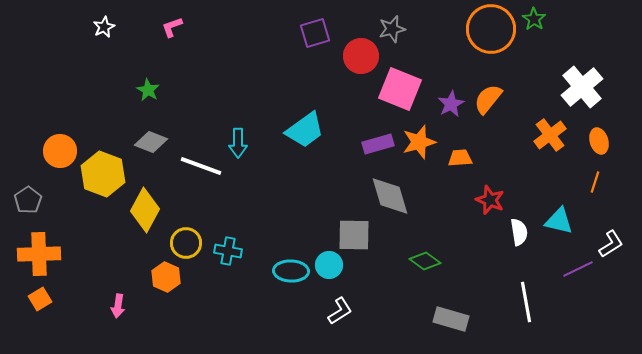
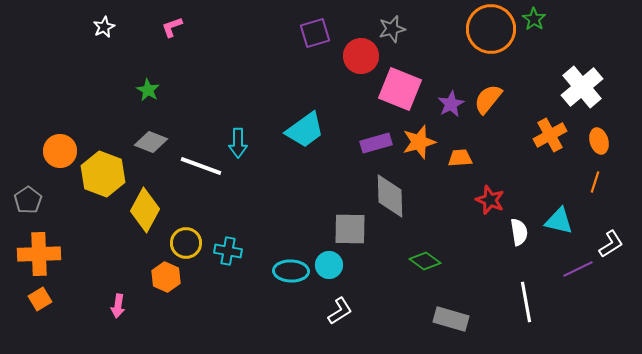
orange cross at (550, 135): rotated 8 degrees clockwise
purple rectangle at (378, 144): moved 2 px left, 1 px up
gray diamond at (390, 196): rotated 15 degrees clockwise
gray square at (354, 235): moved 4 px left, 6 px up
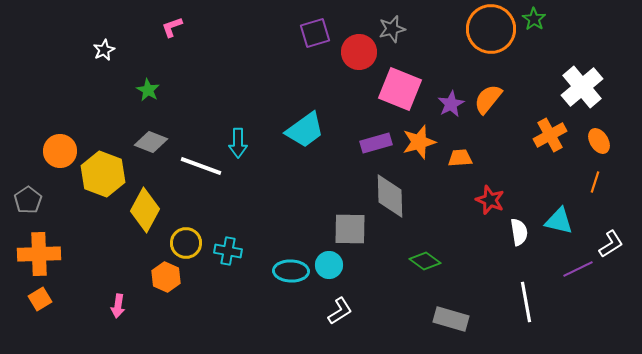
white star at (104, 27): moved 23 px down
red circle at (361, 56): moved 2 px left, 4 px up
orange ellipse at (599, 141): rotated 15 degrees counterclockwise
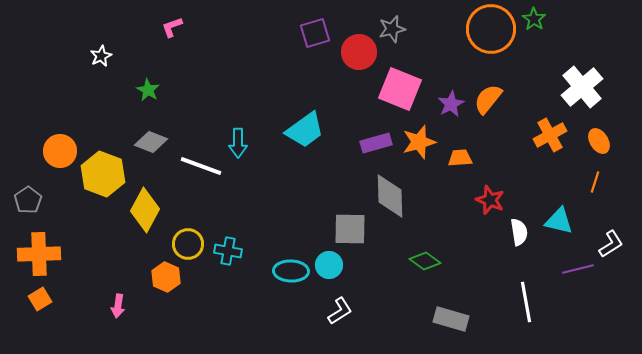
white star at (104, 50): moved 3 px left, 6 px down
yellow circle at (186, 243): moved 2 px right, 1 px down
purple line at (578, 269): rotated 12 degrees clockwise
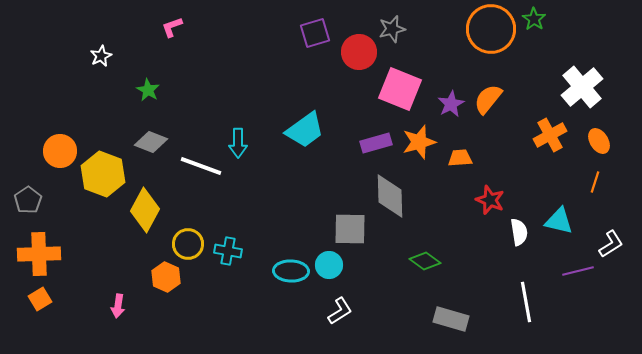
purple line at (578, 269): moved 2 px down
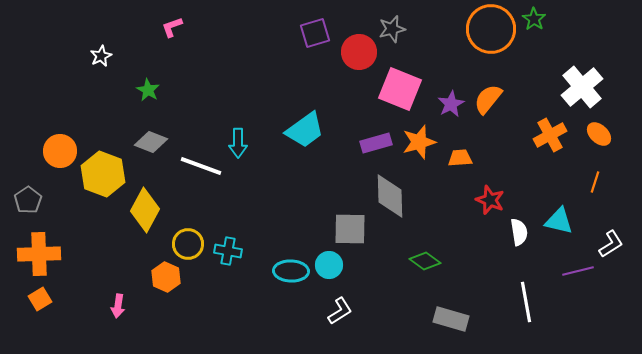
orange ellipse at (599, 141): moved 7 px up; rotated 15 degrees counterclockwise
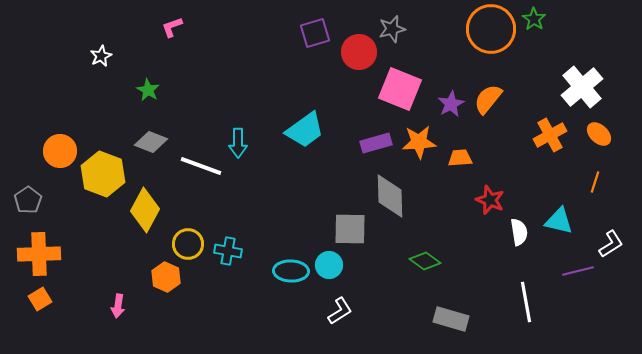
orange star at (419, 142): rotated 12 degrees clockwise
